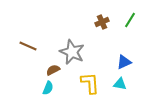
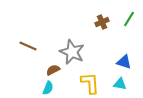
green line: moved 1 px left, 1 px up
blue triangle: rotated 42 degrees clockwise
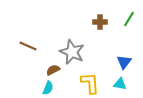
brown cross: moved 2 px left; rotated 24 degrees clockwise
blue triangle: rotated 49 degrees clockwise
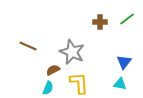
green line: moved 2 px left; rotated 21 degrees clockwise
yellow L-shape: moved 11 px left
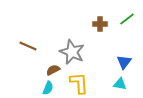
brown cross: moved 2 px down
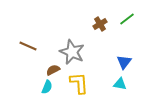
brown cross: rotated 32 degrees counterclockwise
cyan semicircle: moved 1 px left, 1 px up
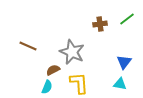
brown cross: rotated 24 degrees clockwise
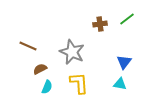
brown semicircle: moved 13 px left, 1 px up
